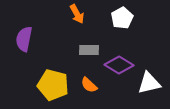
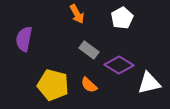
gray rectangle: rotated 36 degrees clockwise
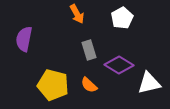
gray rectangle: rotated 36 degrees clockwise
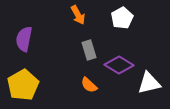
orange arrow: moved 1 px right, 1 px down
yellow pentagon: moved 30 px left; rotated 28 degrees clockwise
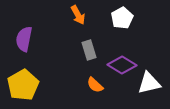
purple diamond: moved 3 px right
orange semicircle: moved 6 px right
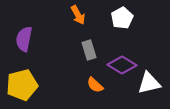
yellow pentagon: moved 1 px left; rotated 16 degrees clockwise
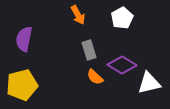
orange semicircle: moved 8 px up
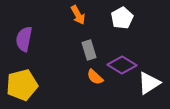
white triangle: rotated 20 degrees counterclockwise
